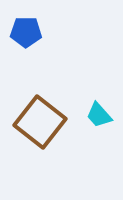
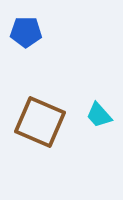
brown square: rotated 15 degrees counterclockwise
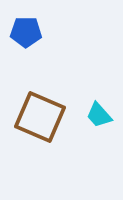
brown square: moved 5 px up
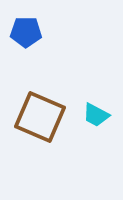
cyan trapezoid: moved 3 px left; rotated 20 degrees counterclockwise
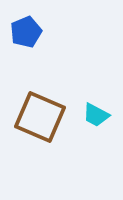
blue pentagon: rotated 24 degrees counterclockwise
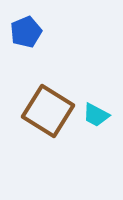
brown square: moved 8 px right, 6 px up; rotated 9 degrees clockwise
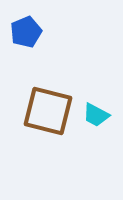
brown square: rotated 18 degrees counterclockwise
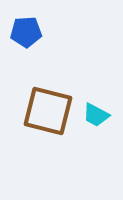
blue pentagon: rotated 20 degrees clockwise
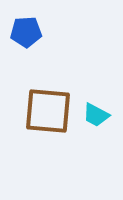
brown square: rotated 9 degrees counterclockwise
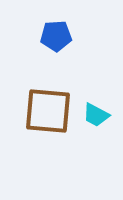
blue pentagon: moved 30 px right, 4 px down
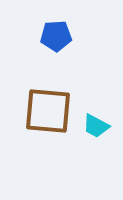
cyan trapezoid: moved 11 px down
